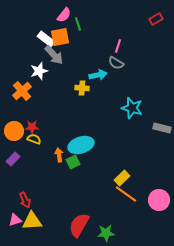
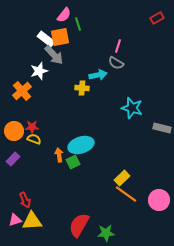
red rectangle: moved 1 px right, 1 px up
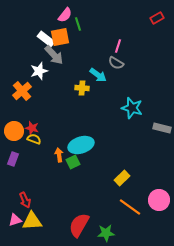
pink semicircle: moved 1 px right
cyan arrow: rotated 48 degrees clockwise
red star: moved 1 px down; rotated 16 degrees clockwise
purple rectangle: rotated 24 degrees counterclockwise
orange line: moved 4 px right, 13 px down
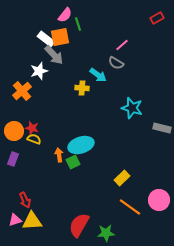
pink line: moved 4 px right, 1 px up; rotated 32 degrees clockwise
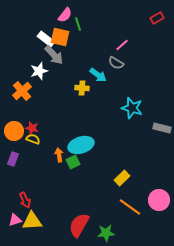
orange square: rotated 24 degrees clockwise
yellow semicircle: moved 1 px left
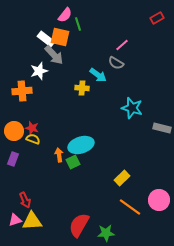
orange cross: rotated 36 degrees clockwise
